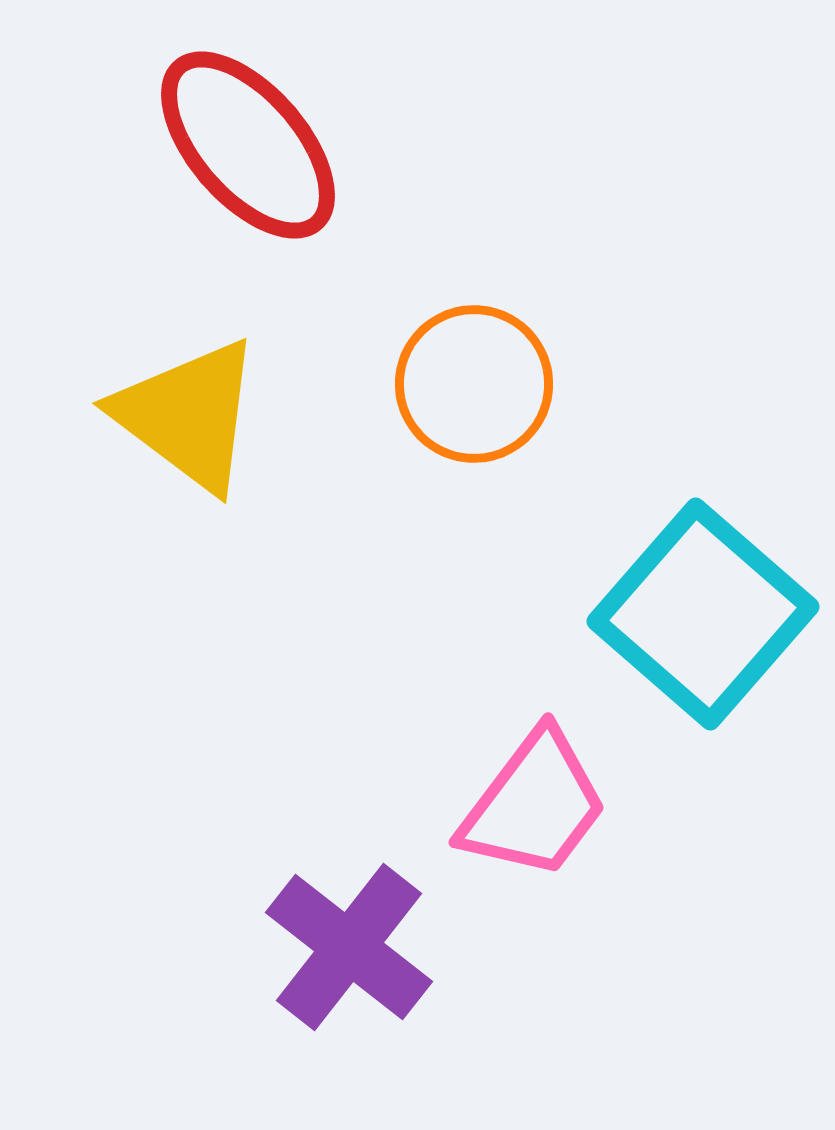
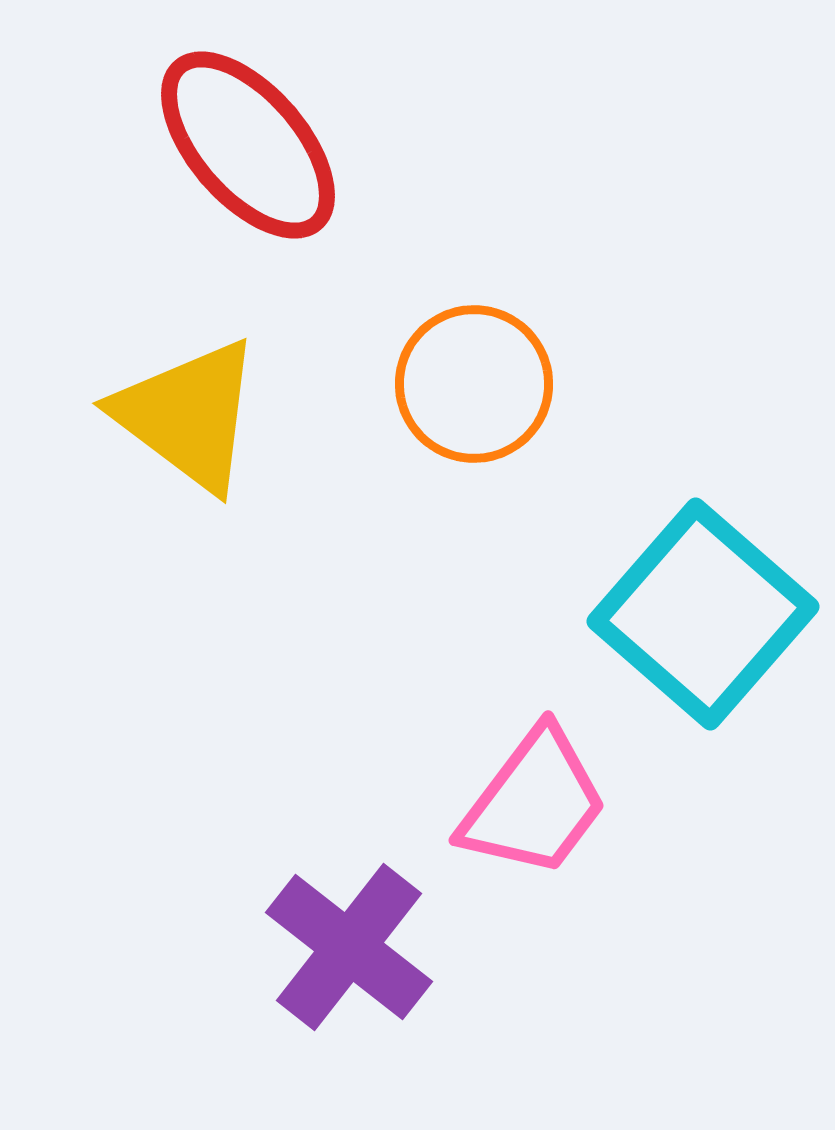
pink trapezoid: moved 2 px up
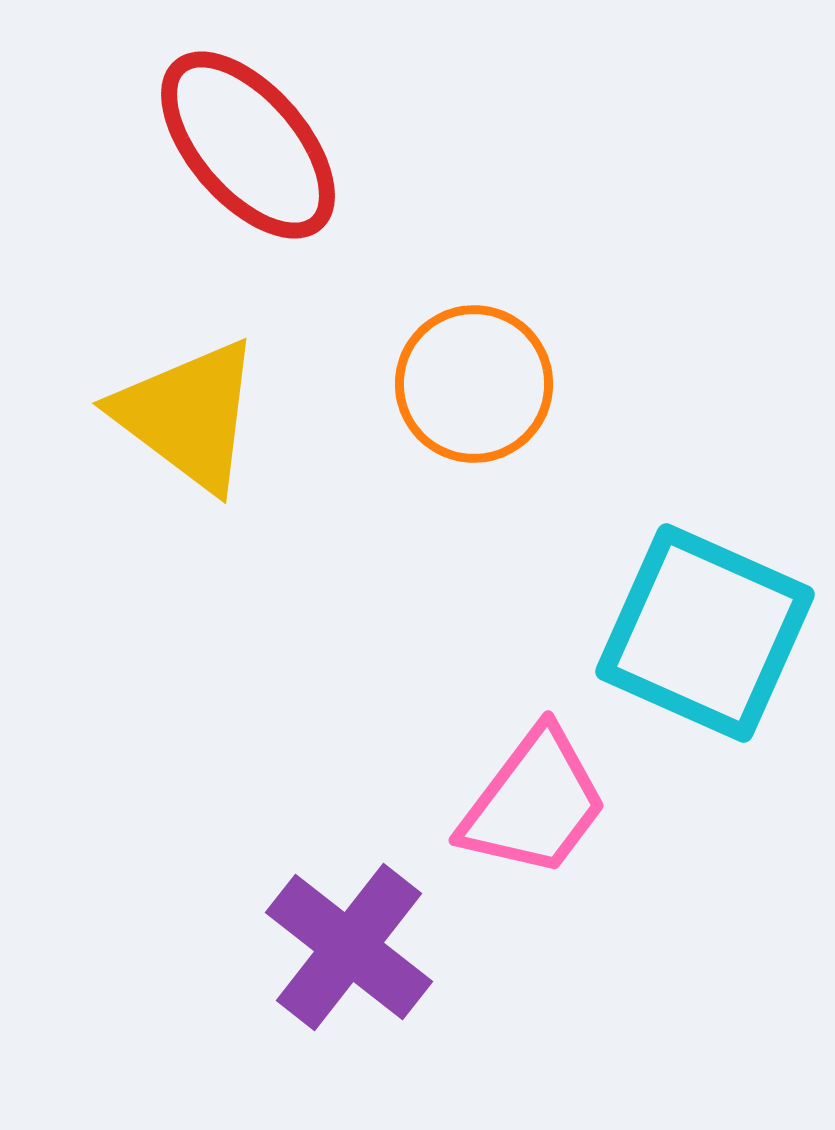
cyan square: moved 2 px right, 19 px down; rotated 17 degrees counterclockwise
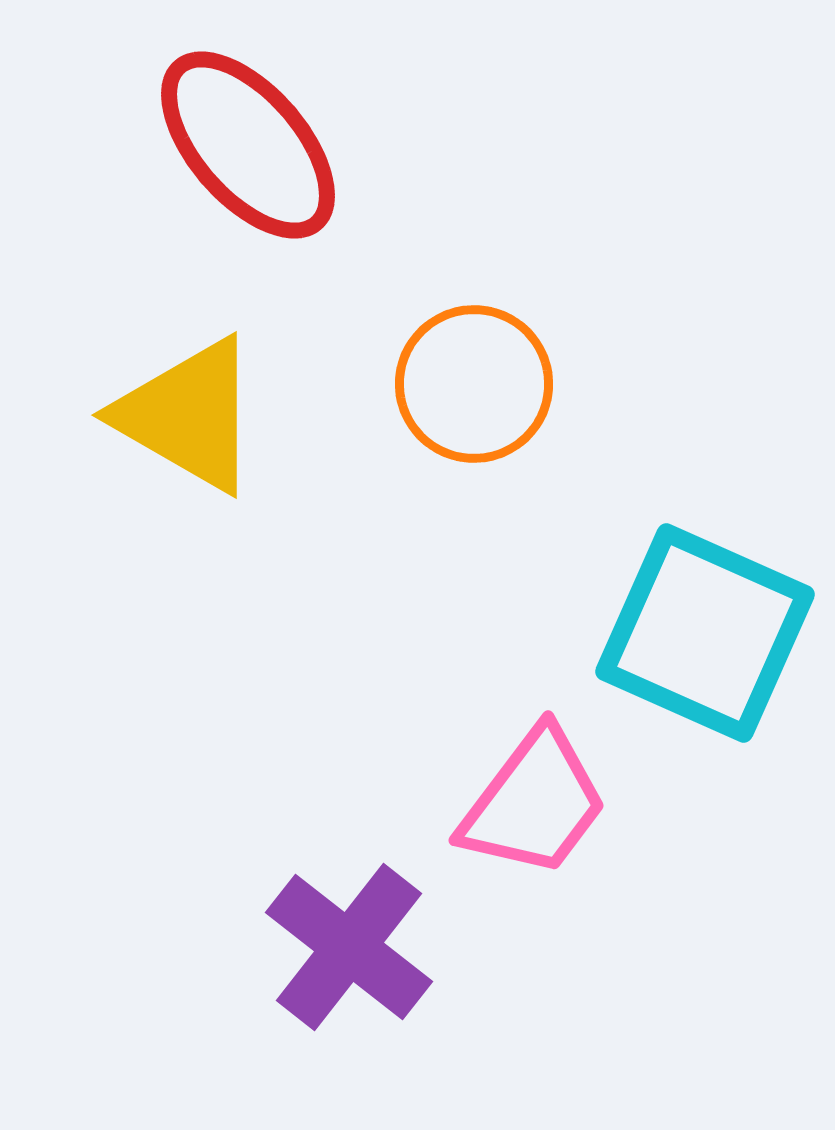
yellow triangle: rotated 7 degrees counterclockwise
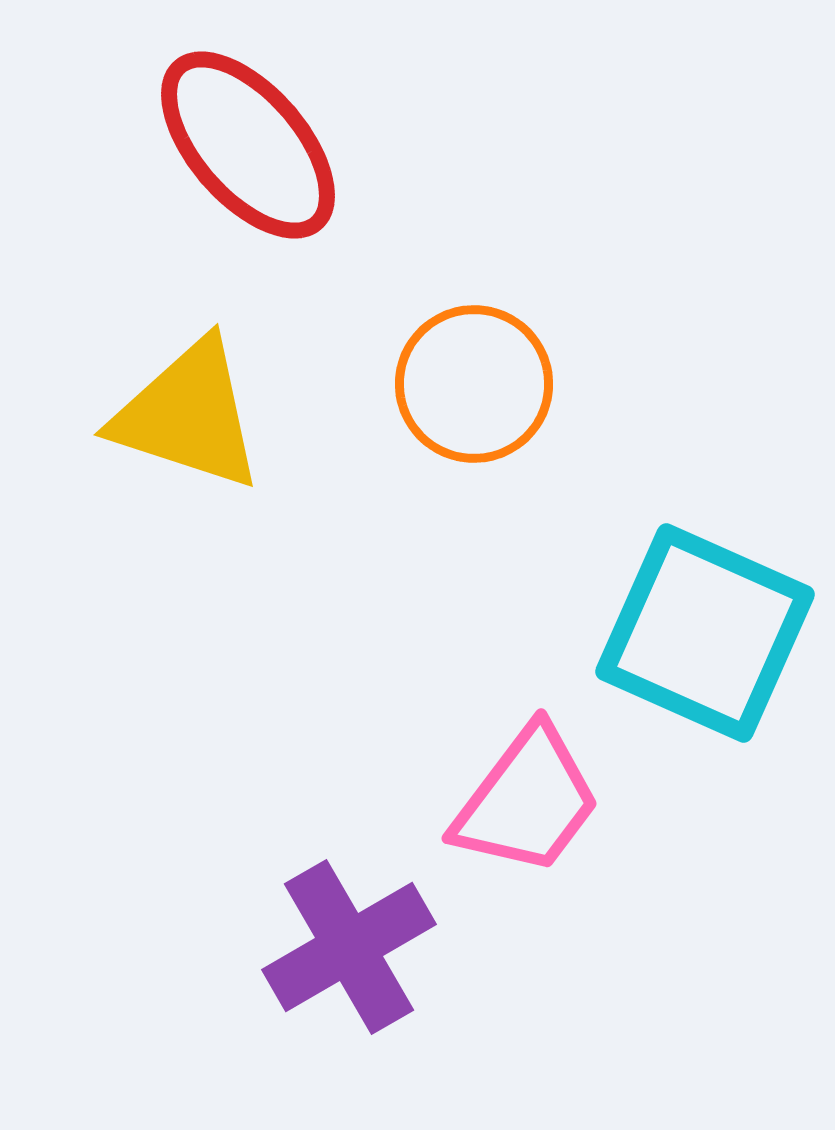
yellow triangle: rotated 12 degrees counterclockwise
pink trapezoid: moved 7 px left, 2 px up
purple cross: rotated 22 degrees clockwise
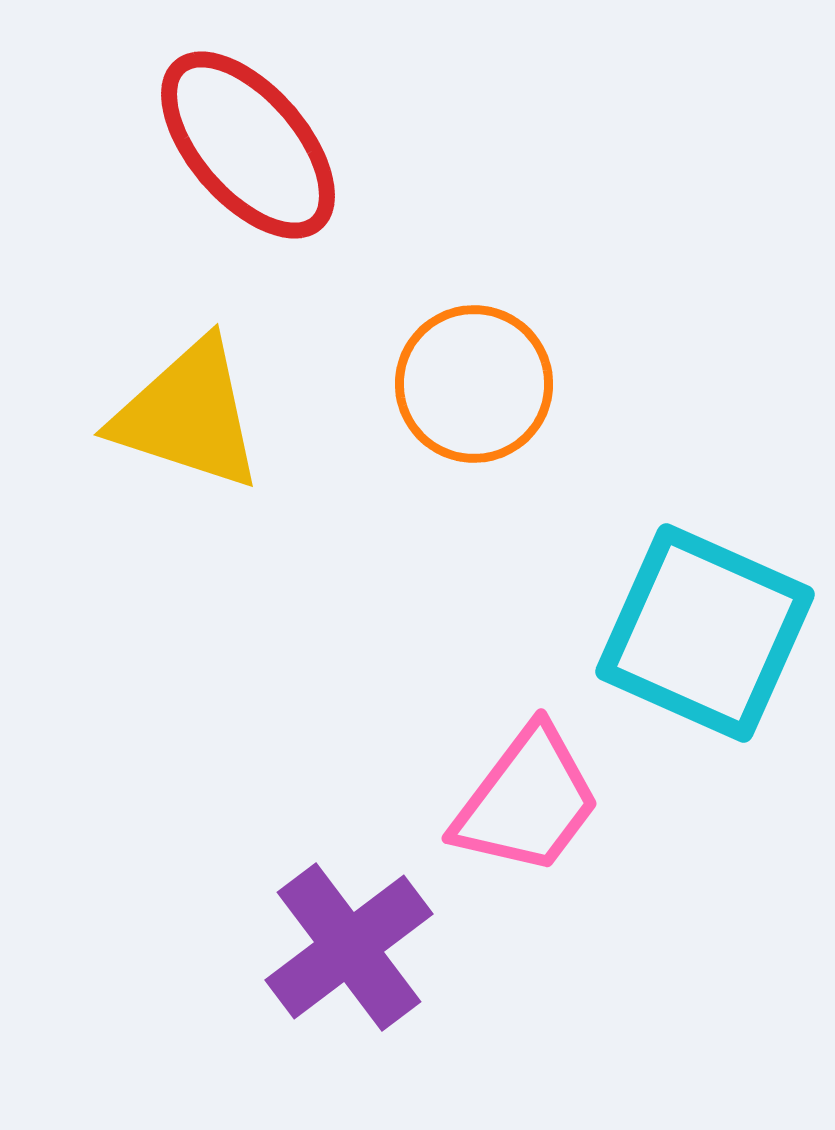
purple cross: rotated 7 degrees counterclockwise
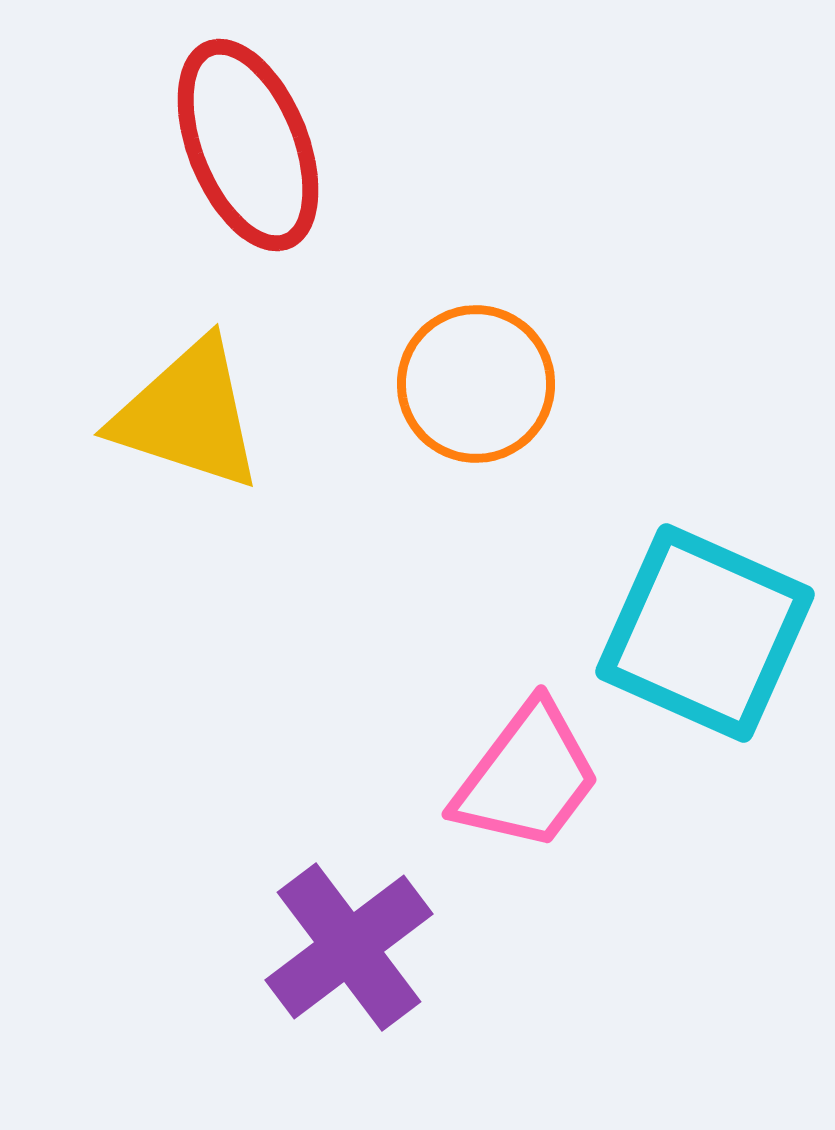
red ellipse: rotated 19 degrees clockwise
orange circle: moved 2 px right
pink trapezoid: moved 24 px up
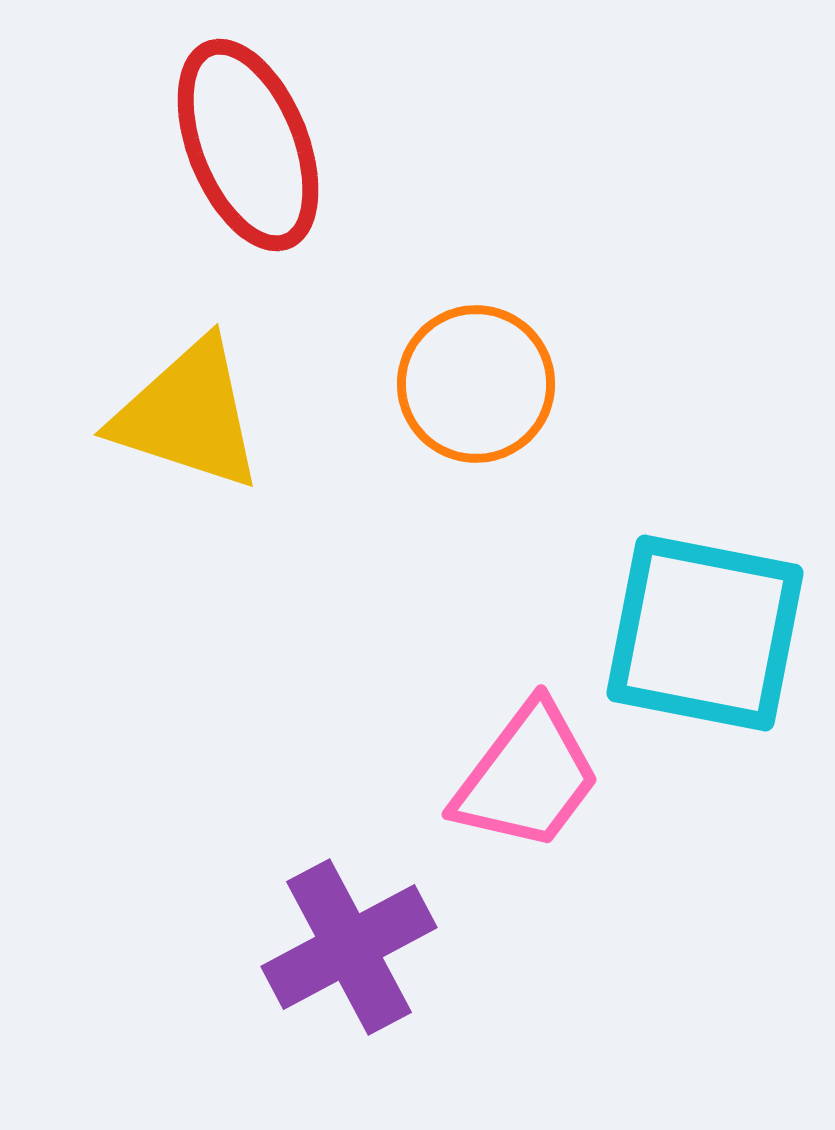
cyan square: rotated 13 degrees counterclockwise
purple cross: rotated 9 degrees clockwise
